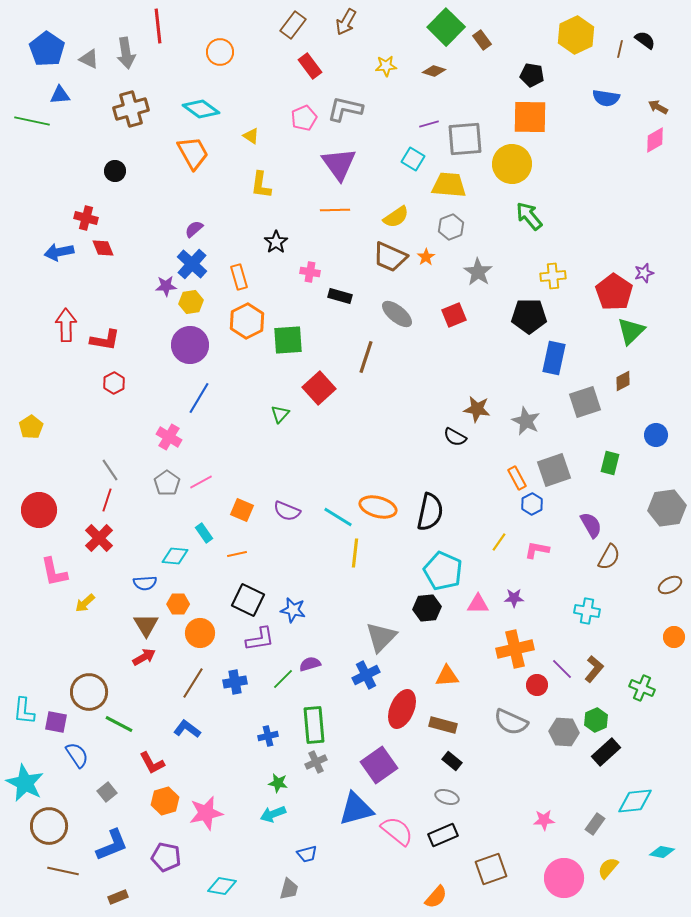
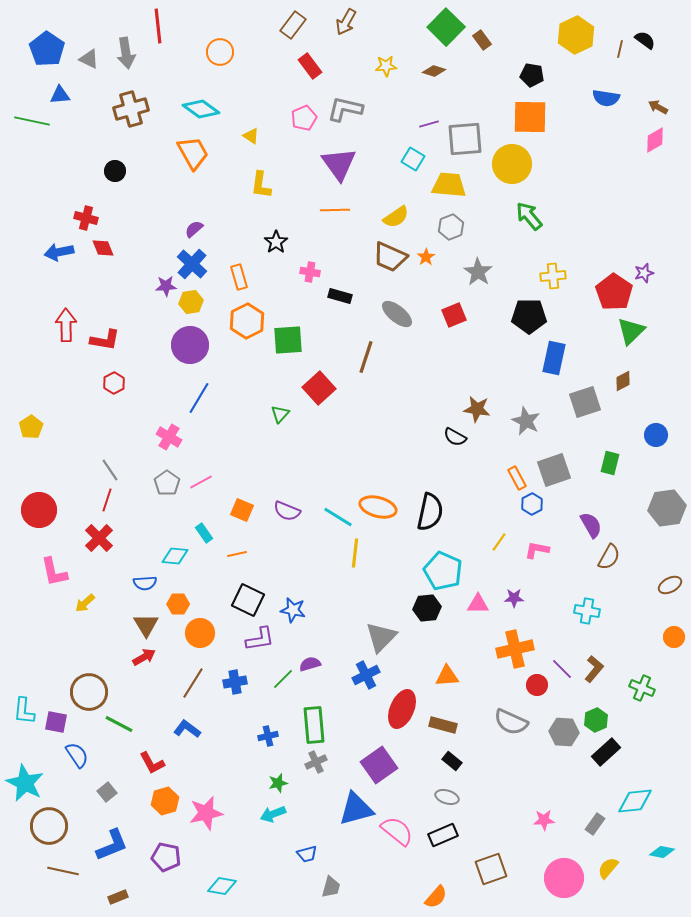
green star at (278, 783): rotated 24 degrees counterclockwise
gray trapezoid at (289, 889): moved 42 px right, 2 px up
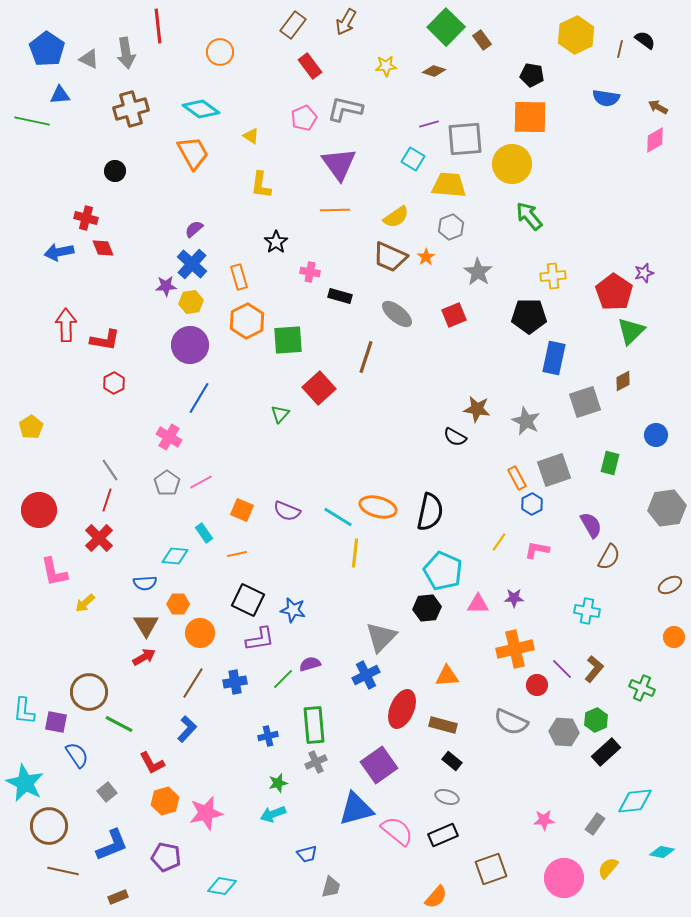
blue L-shape at (187, 729): rotated 96 degrees clockwise
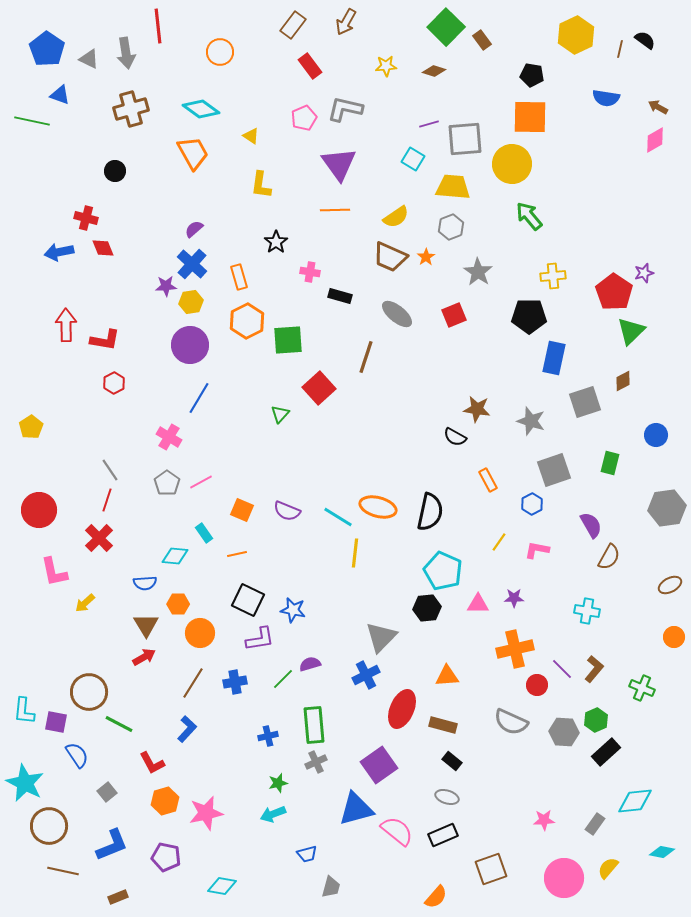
blue triangle at (60, 95): rotated 25 degrees clockwise
yellow trapezoid at (449, 185): moved 4 px right, 2 px down
gray star at (526, 421): moved 5 px right; rotated 8 degrees counterclockwise
orange rectangle at (517, 478): moved 29 px left, 2 px down
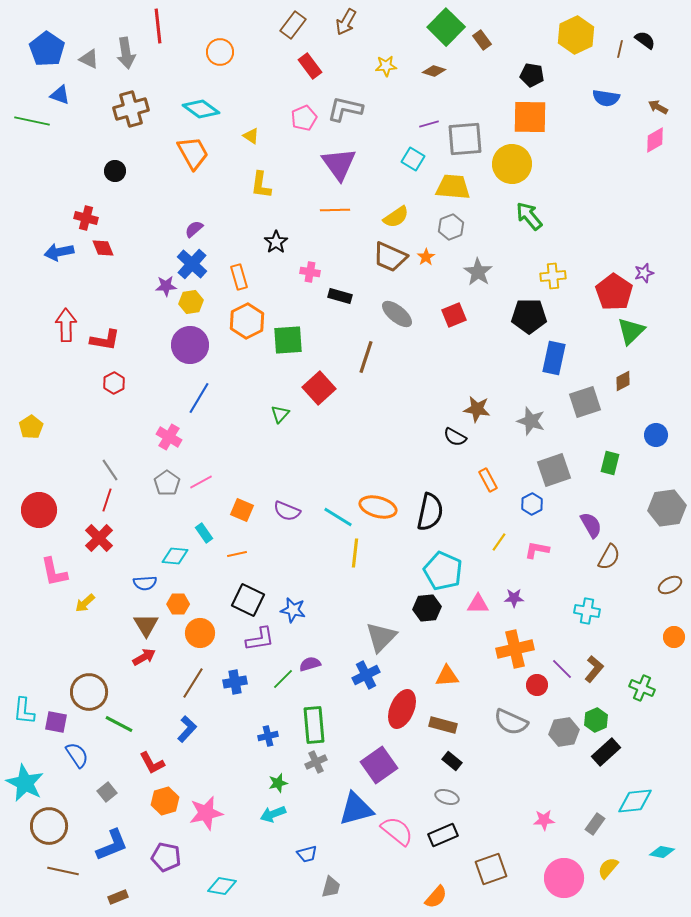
gray hexagon at (564, 732): rotated 12 degrees counterclockwise
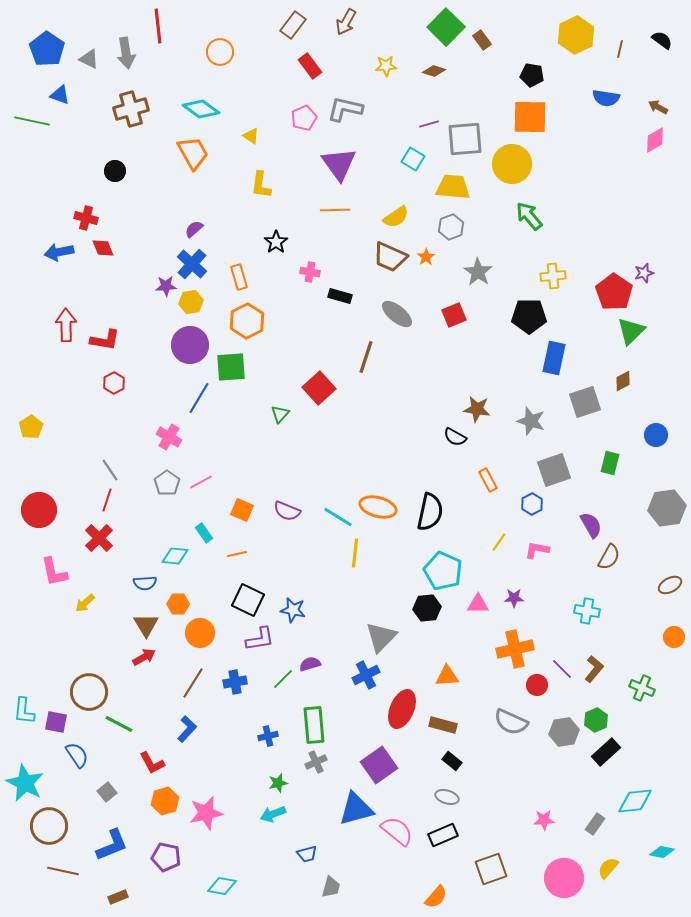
black semicircle at (645, 40): moved 17 px right
green square at (288, 340): moved 57 px left, 27 px down
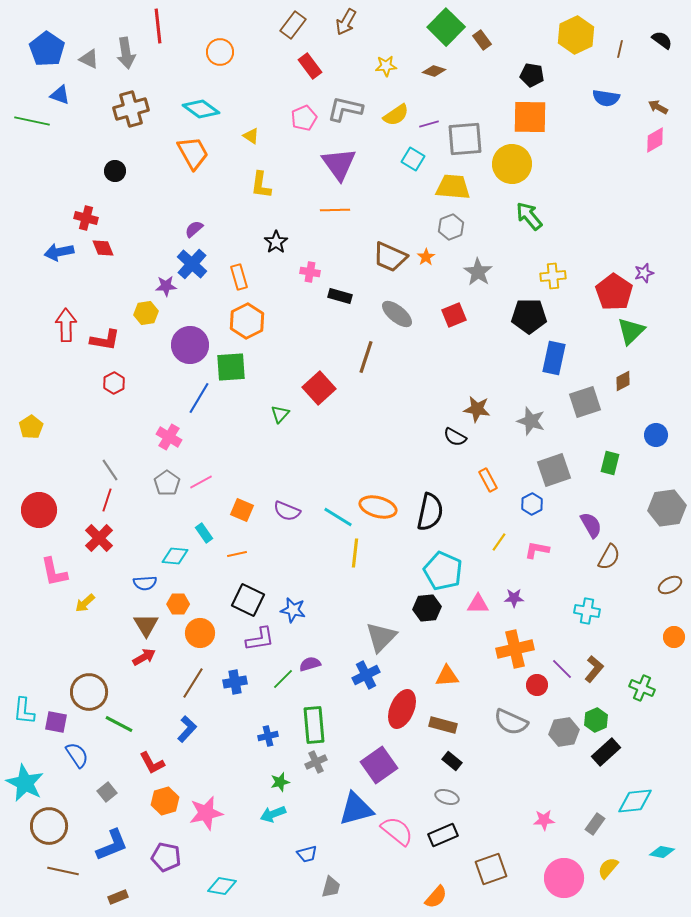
yellow semicircle at (396, 217): moved 102 px up
yellow hexagon at (191, 302): moved 45 px left, 11 px down
green star at (278, 783): moved 2 px right, 1 px up
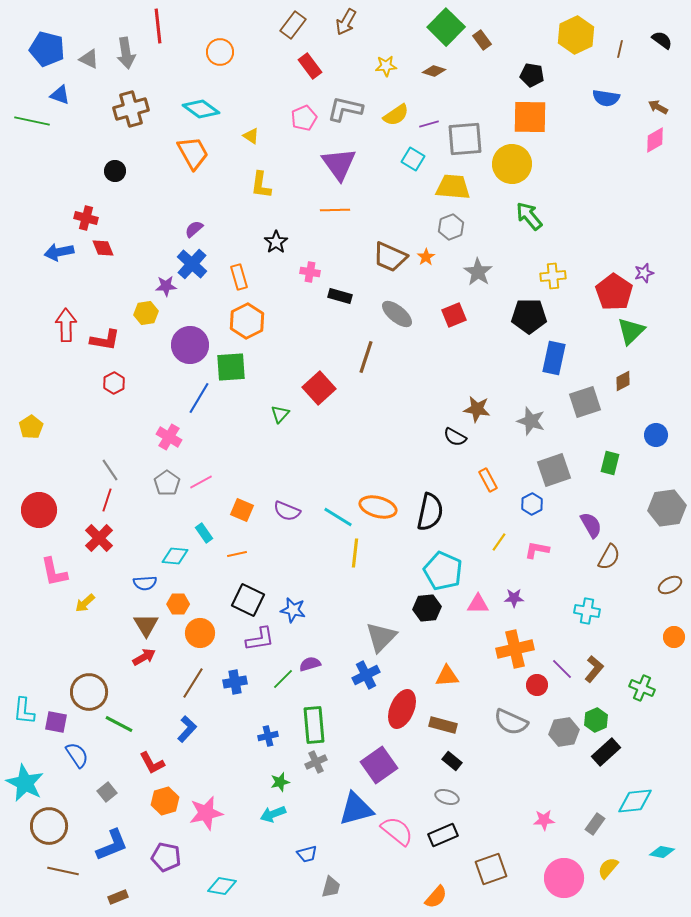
blue pentagon at (47, 49): rotated 20 degrees counterclockwise
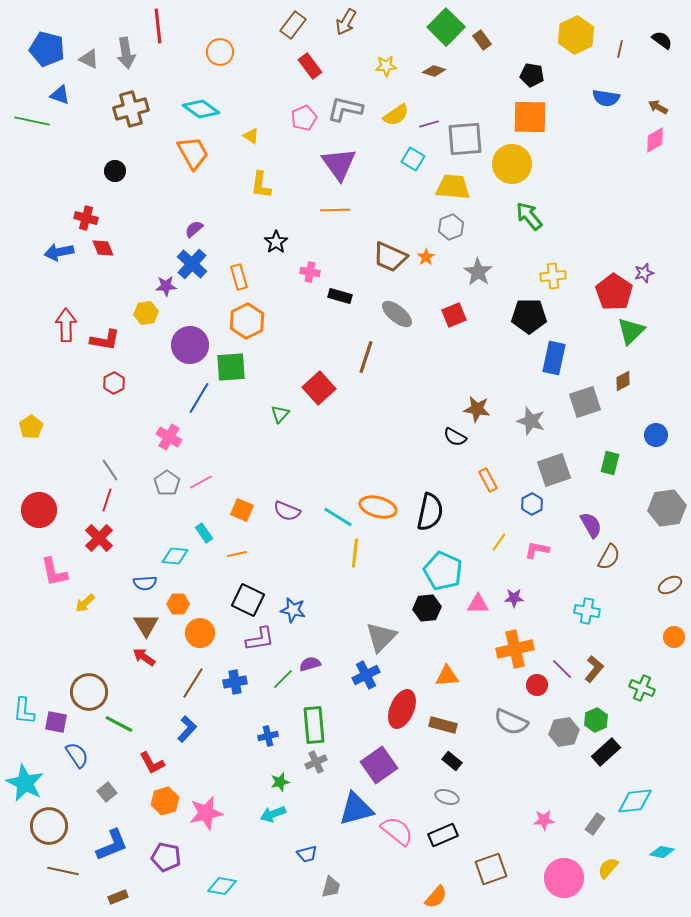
red arrow at (144, 657): rotated 115 degrees counterclockwise
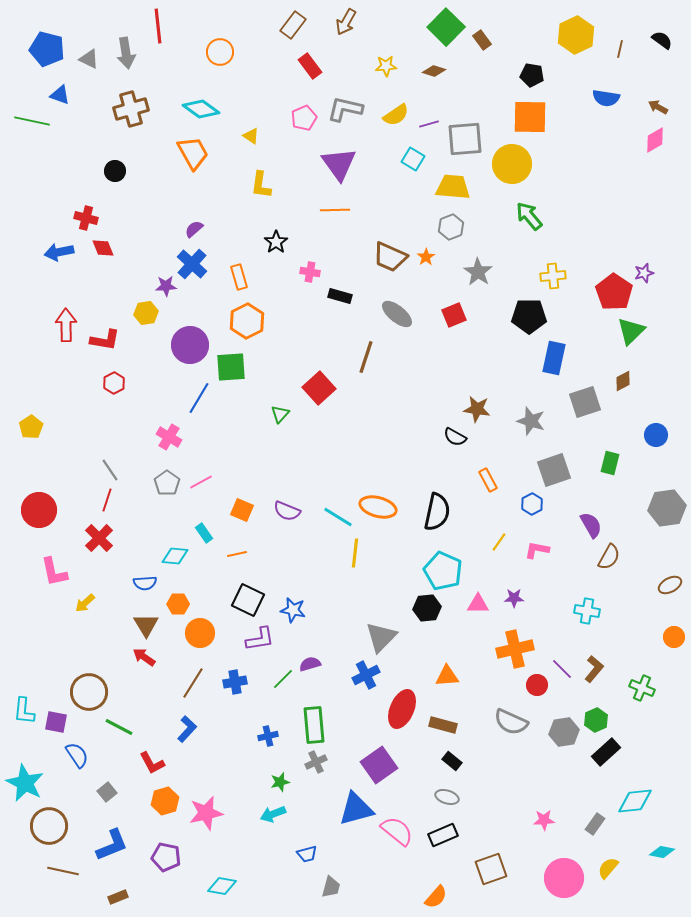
black semicircle at (430, 512): moved 7 px right
green line at (119, 724): moved 3 px down
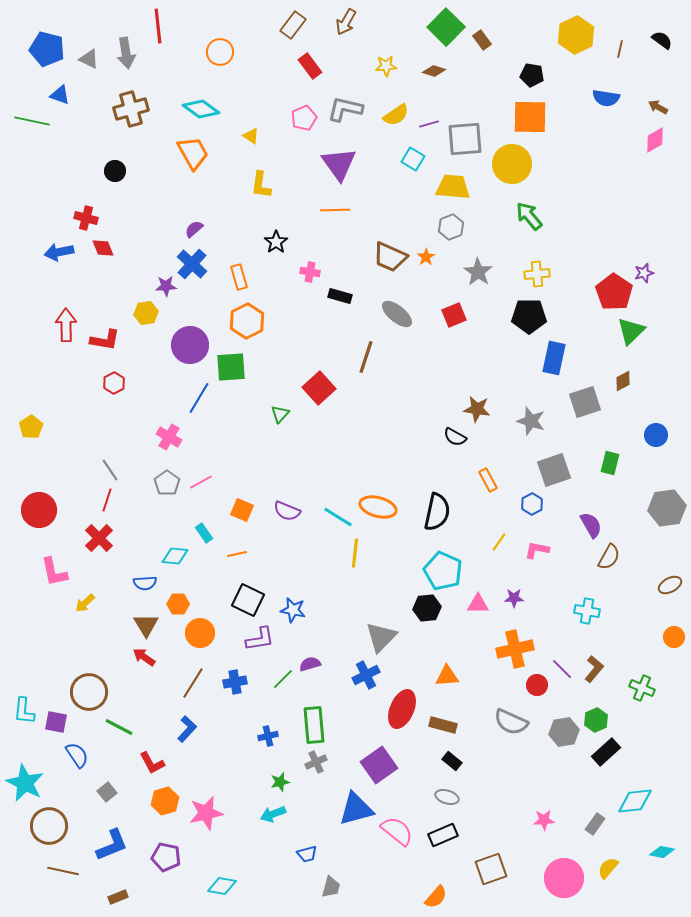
yellow cross at (553, 276): moved 16 px left, 2 px up
